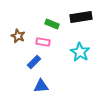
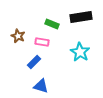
pink rectangle: moved 1 px left
blue triangle: rotated 21 degrees clockwise
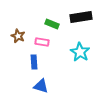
blue rectangle: rotated 48 degrees counterclockwise
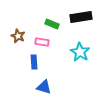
blue triangle: moved 3 px right, 1 px down
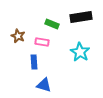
blue triangle: moved 2 px up
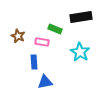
green rectangle: moved 3 px right, 5 px down
blue triangle: moved 1 px right, 3 px up; rotated 28 degrees counterclockwise
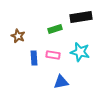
green rectangle: rotated 40 degrees counterclockwise
pink rectangle: moved 11 px right, 13 px down
cyan star: rotated 18 degrees counterclockwise
blue rectangle: moved 4 px up
blue triangle: moved 16 px right
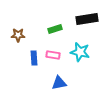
black rectangle: moved 6 px right, 2 px down
brown star: moved 1 px up; rotated 24 degrees counterclockwise
blue triangle: moved 2 px left, 1 px down
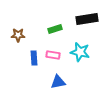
blue triangle: moved 1 px left, 1 px up
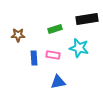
cyan star: moved 1 px left, 4 px up
